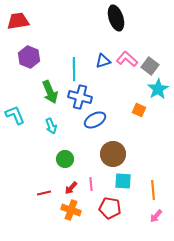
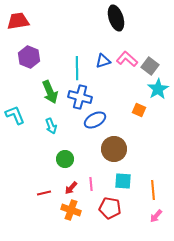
cyan line: moved 3 px right, 1 px up
brown circle: moved 1 px right, 5 px up
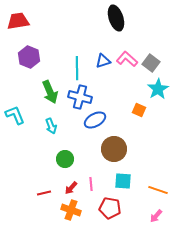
gray square: moved 1 px right, 3 px up
orange line: moved 5 px right; rotated 66 degrees counterclockwise
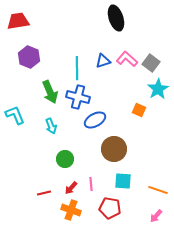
blue cross: moved 2 px left
